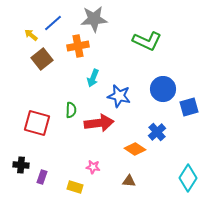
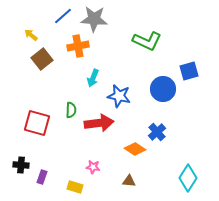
gray star: rotated 8 degrees clockwise
blue line: moved 10 px right, 7 px up
blue square: moved 36 px up
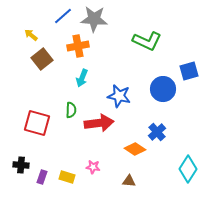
cyan arrow: moved 11 px left
cyan diamond: moved 9 px up
yellow rectangle: moved 8 px left, 10 px up
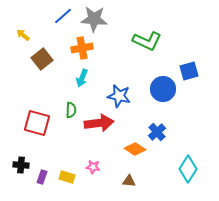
yellow arrow: moved 8 px left
orange cross: moved 4 px right, 2 px down
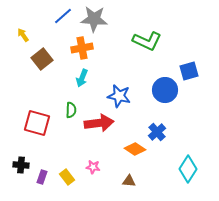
yellow arrow: rotated 16 degrees clockwise
blue circle: moved 2 px right, 1 px down
yellow rectangle: rotated 35 degrees clockwise
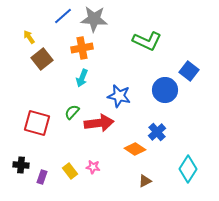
yellow arrow: moved 6 px right, 2 px down
blue square: rotated 36 degrees counterclockwise
green semicircle: moved 1 px right, 2 px down; rotated 140 degrees counterclockwise
yellow rectangle: moved 3 px right, 6 px up
brown triangle: moved 16 px right; rotated 32 degrees counterclockwise
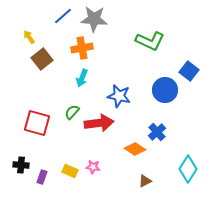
green L-shape: moved 3 px right
yellow rectangle: rotated 28 degrees counterclockwise
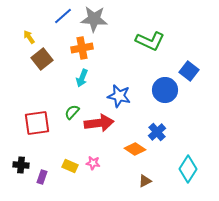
red square: rotated 24 degrees counterclockwise
pink star: moved 4 px up
yellow rectangle: moved 5 px up
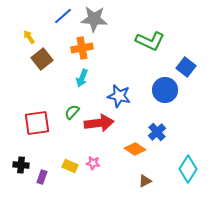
blue square: moved 3 px left, 4 px up
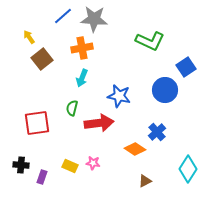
blue square: rotated 18 degrees clockwise
green semicircle: moved 4 px up; rotated 28 degrees counterclockwise
